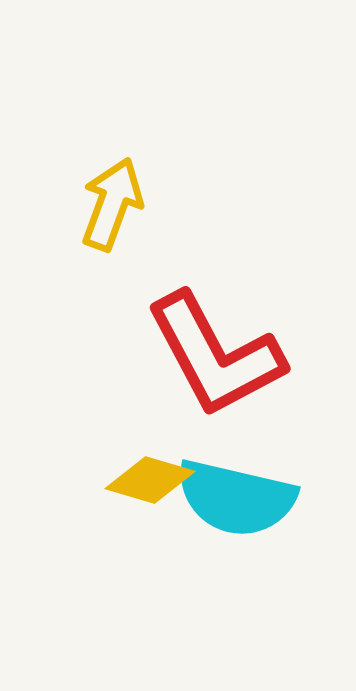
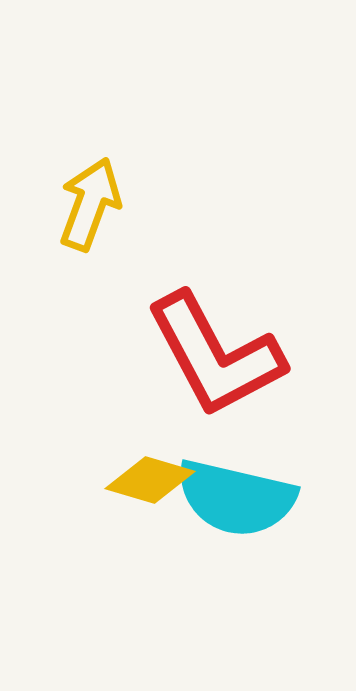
yellow arrow: moved 22 px left
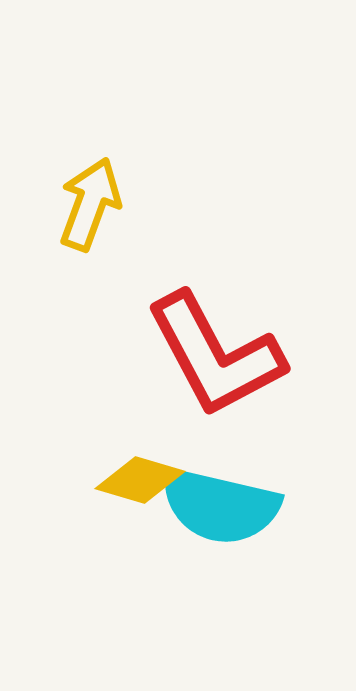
yellow diamond: moved 10 px left
cyan semicircle: moved 16 px left, 8 px down
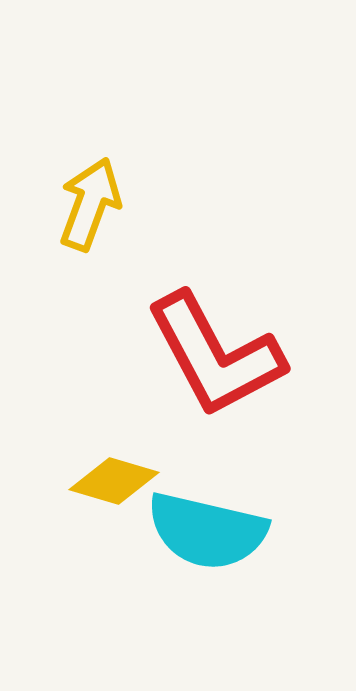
yellow diamond: moved 26 px left, 1 px down
cyan semicircle: moved 13 px left, 25 px down
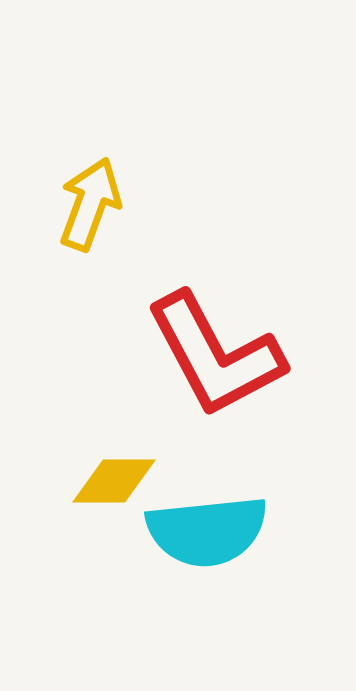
yellow diamond: rotated 16 degrees counterclockwise
cyan semicircle: rotated 19 degrees counterclockwise
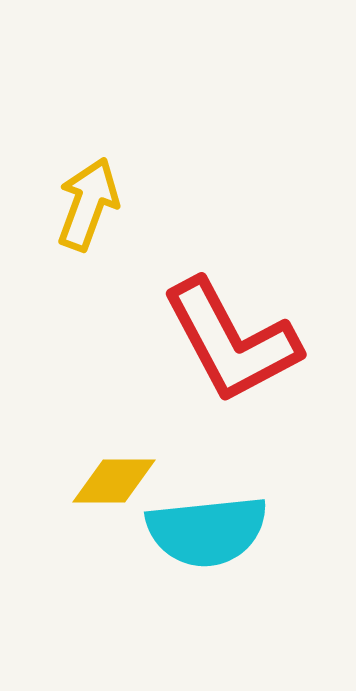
yellow arrow: moved 2 px left
red L-shape: moved 16 px right, 14 px up
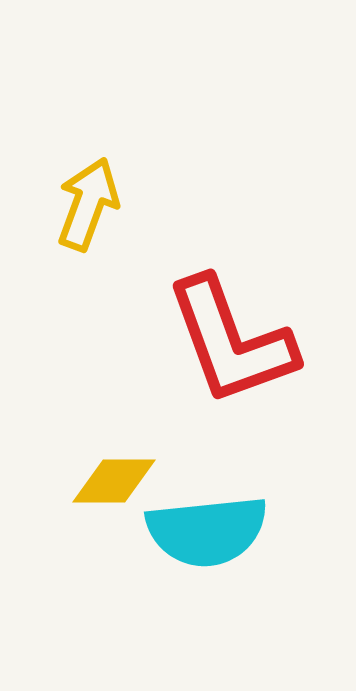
red L-shape: rotated 8 degrees clockwise
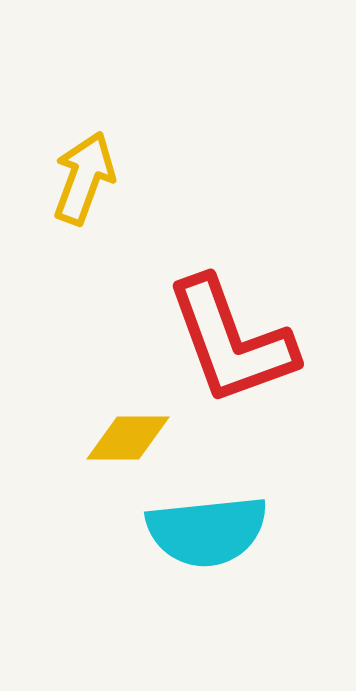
yellow arrow: moved 4 px left, 26 px up
yellow diamond: moved 14 px right, 43 px up
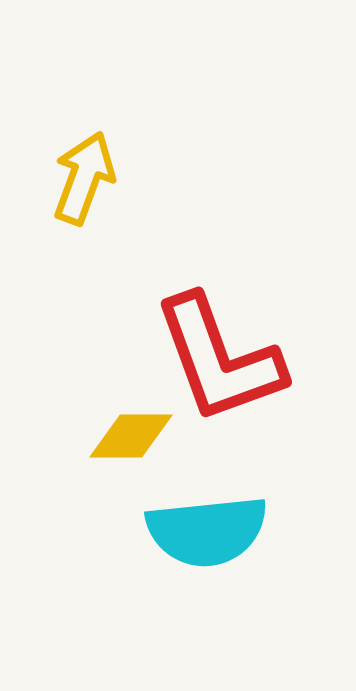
red L-shape: moved 12 px left, 18 px down
yellow diamond: moved 3 px right, 2 px up
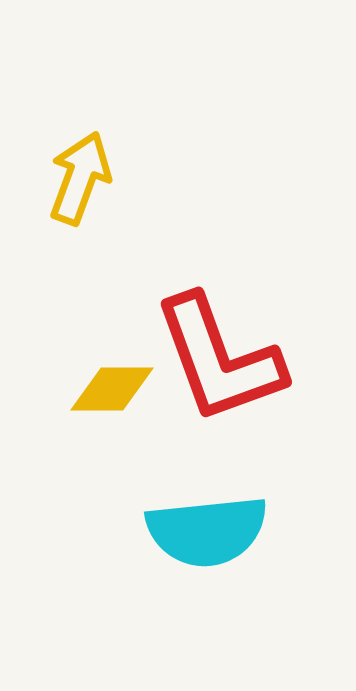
yellow arrow: moved 4 px left
yellow diamond: moved 19 px left, 47 px up
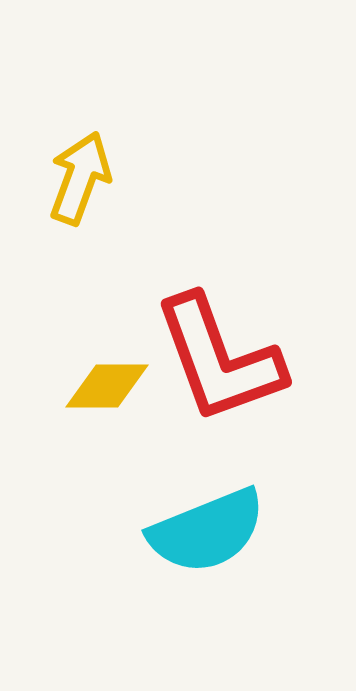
yellow diamond: moved 5 px left, 3 px up
cyan semicircle: rotated 16 degrees counterclockwise
